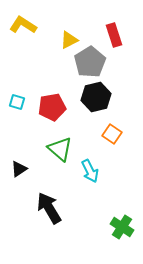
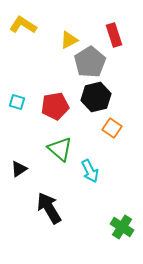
red pentagon: moved 3 px right, 1 px up
orange square: moved 6 px up
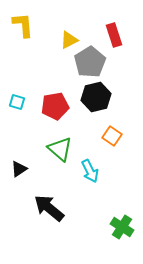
yellow L-shape: rotated 52 degrees clockwise
orange square: moved 8 px down
black arrow: rotated 20 degrees counterclockwise
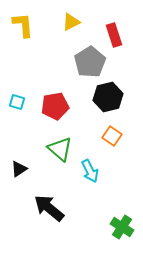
yellow triangle: moved 2 px right, 18 px up
black hexagon: moved 12 px right
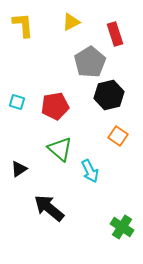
red rectangle: moved 1 px right, 1 px up
black hexagon: moved 1 px right, 2 px up
orange square: moved 6 px right
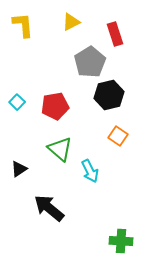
cyan square: rotated 28 degrees clockwise
green cross: moved 1 px left, 14 px down; rotated 30 degrees counterclockwise
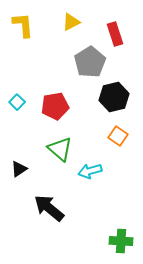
black hexagon: moved 5 px right, 2 px down
cyan arrow: rotated 100 degrees clockwise
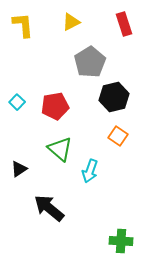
red rectangle: moved 9 px right, 10 px up
cyan arrow: rotated 55 degrees counterclockwise
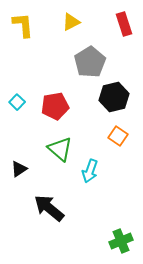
green cross: rotated 25 degrees counterclockwise
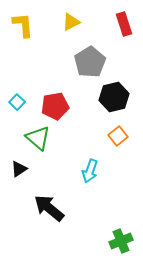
orange square: rotated 18 degrees clockwise
green triangle: moved 22 px left, 11 px up
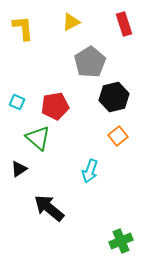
yellow L-shape: moved 3 px down
cyan square: rotated 21 degrees counterclockwise
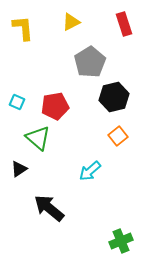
cyan arrow: rotated 30 degrees clockwise
